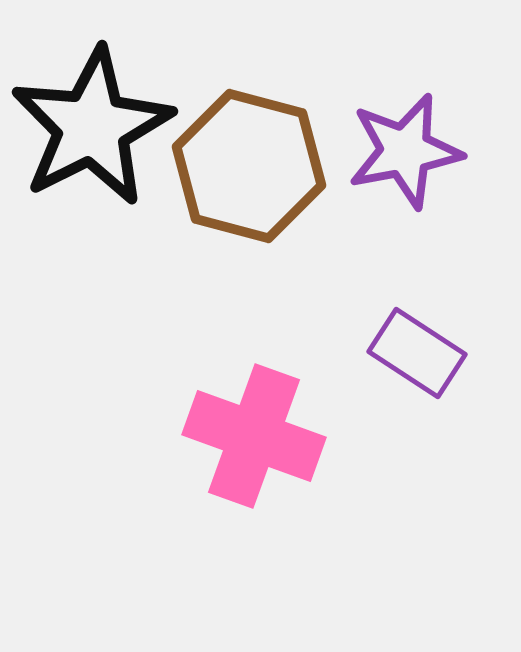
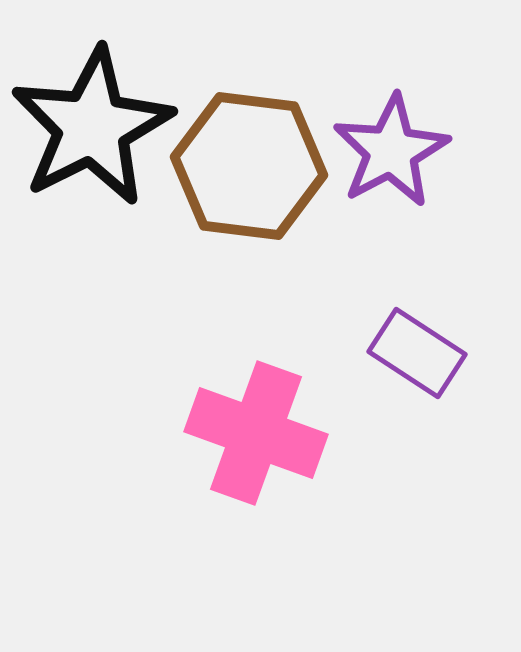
purple star: moved 14 px left; rotated 17 degrees counterclockwise
brown hexagon: rotated 8 degrees counterclockwise
pink cross: moved 2 px right, 3 px up
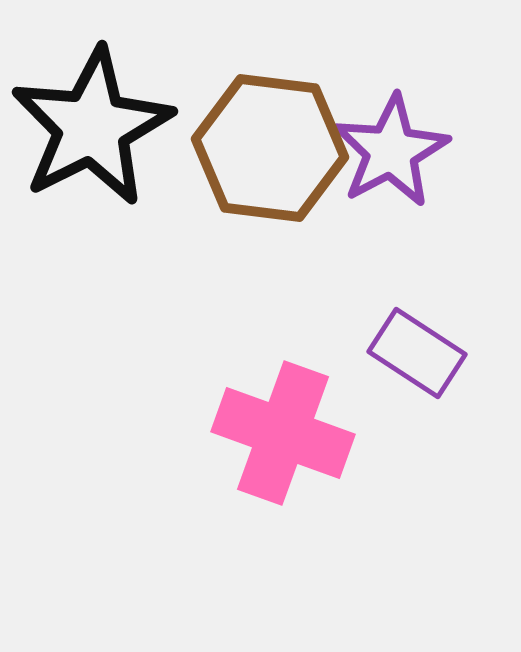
brown hexagon: moved 21 px right, 18 px up
pink cross: moved 27 px right
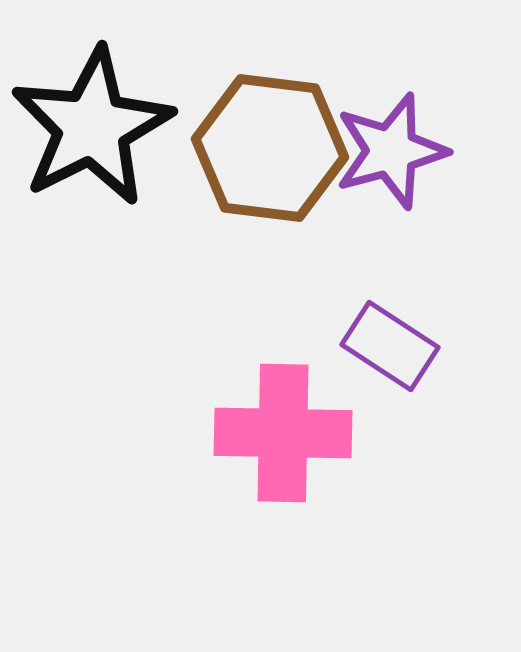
purple star: rotated 13 degrees clockwise
purple rectangle: moved 27 px left, 7 px up
pink cross: rotated 19 degrees counterclockwise
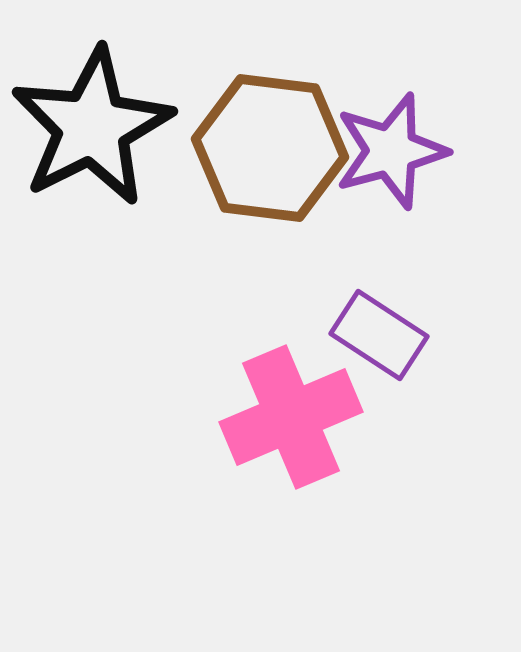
purple rectangle: moved 11 px left, 11 px up
pink cross: moved 8 px right, 16 px up; rotated 24 degrees counterclockwise
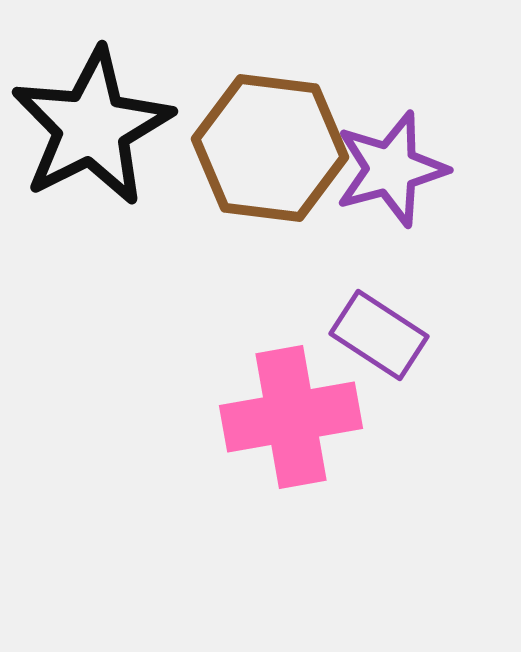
purple star: moved 18 px down
pink cross: rotated 13 degrees clockwise
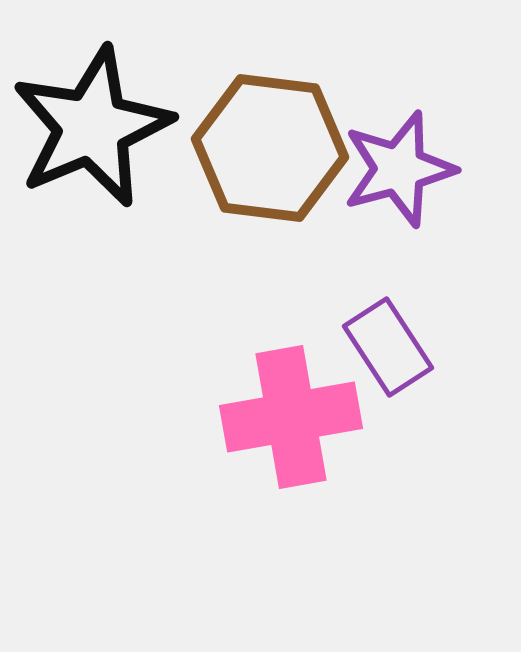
black star: rotated 4 degrees clockwise
purple star: moved 8 px right
purple rectangle: moved 9 px right, 12 px down; rotated 24 degrees clockwise
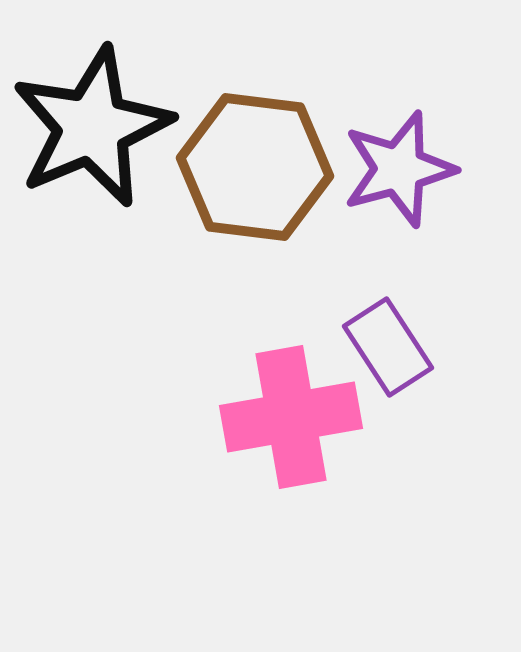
brown hexagon: moved 15 px left, 19 px down
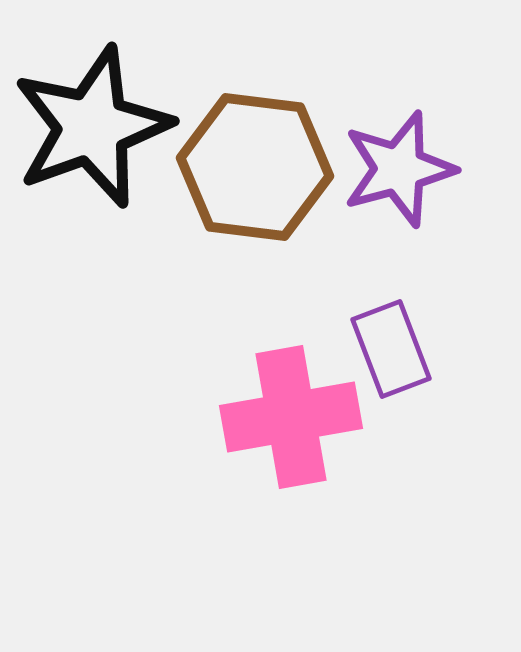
black star: rotated 3 degrees clockwise
purple rectangle: moved 3 px right, 2 px down; rotated 12 degrees clockwise
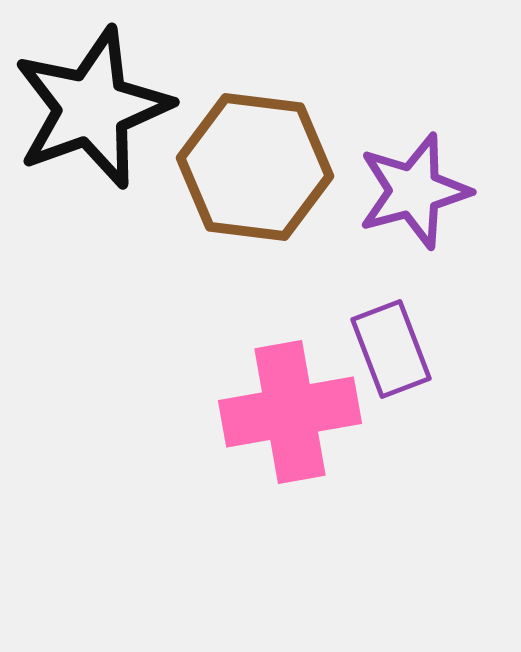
black star: moved 19 px up
purple star: moved 15 px right, 22 px down
pink cross: moved 1 px left, 5 px up
